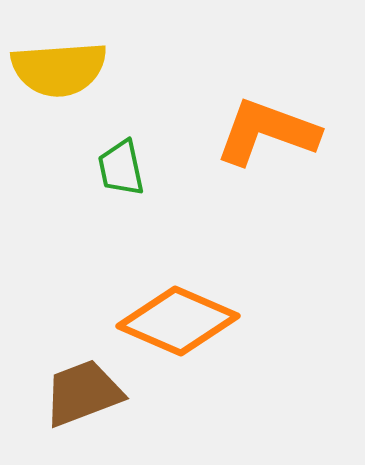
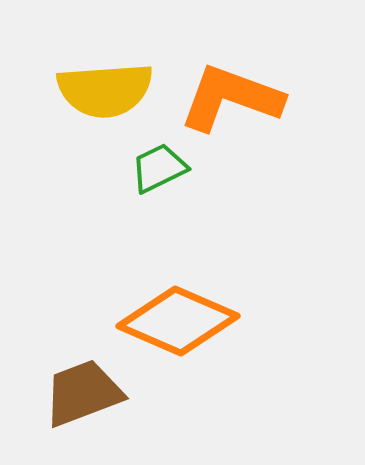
yellow semicircle: moved 46 px right, 21 px down
orange L-shape: moved 36 px left, 34 px up
green trapezoid: moved 38 px right; rotated 76 degrees clockwise
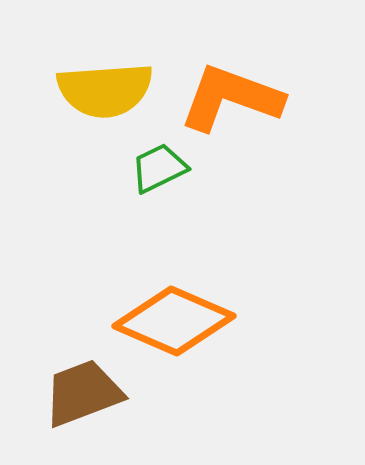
orange diamond: moved 4 px left
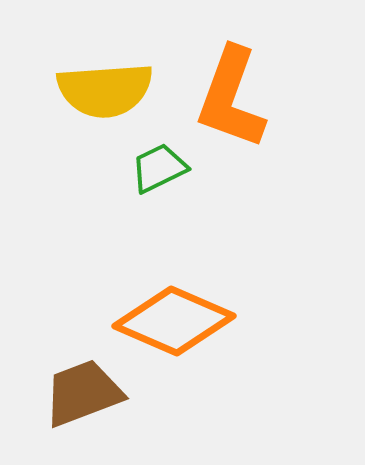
orange L-shape: rotated 90 degrees counterclockwise
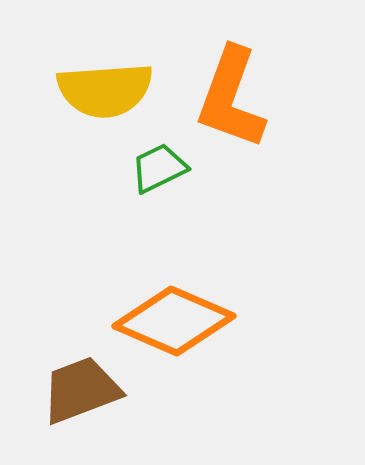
brown trapezoid: moved 2 px left, 3 px up
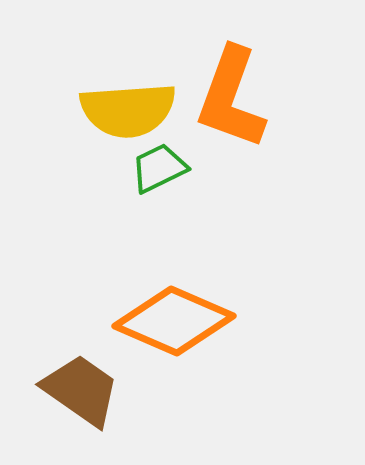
yellow semicircle: moved 23 px right, 20 px down
brown trapezoid: rotated 56 degrees clockwise
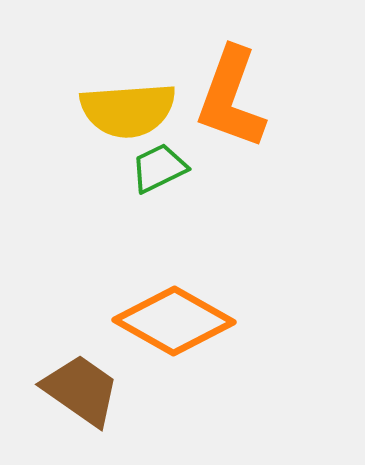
orange diamond: rotated 6 degrees clockwise
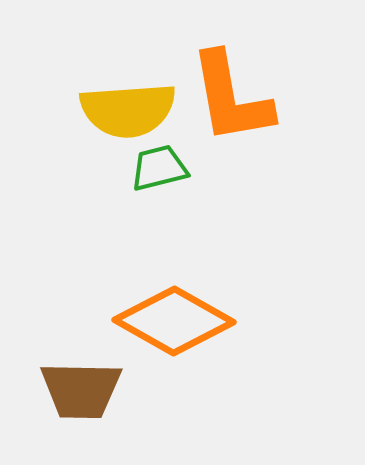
orange L-shape: rotated 30 degrees counterclockwise
green trapezoid: rotated 12 degrees clockwise
brown trapezoid: rotated 146 degrees clockwise
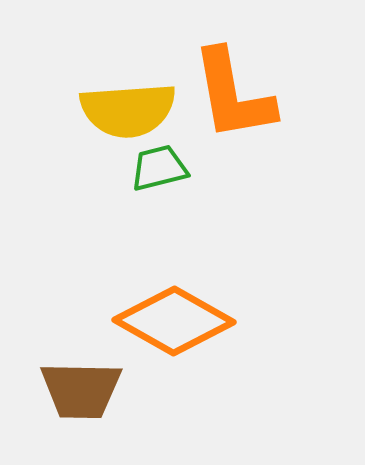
orange L-shape: moved 2 px right, 3 px up
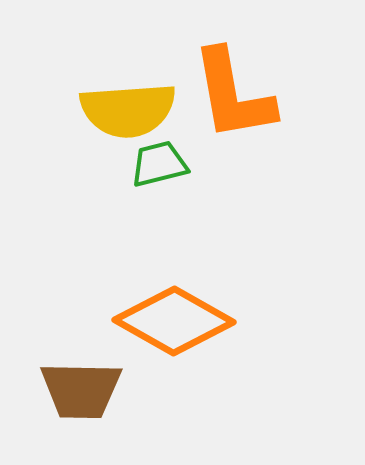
green trapezoid: moved 4 px up
